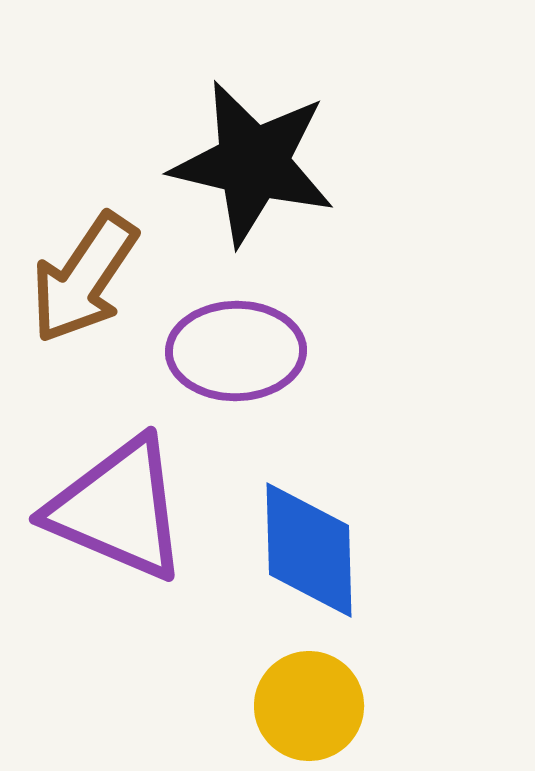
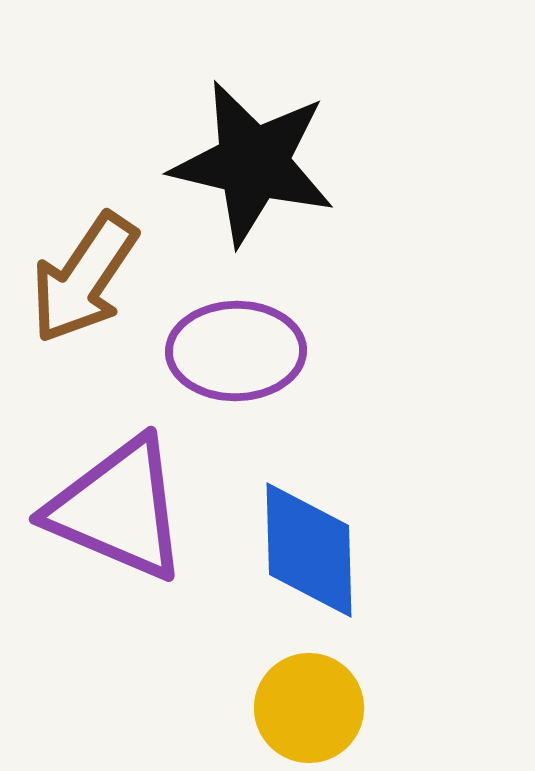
yellow circle: moved 2 px down
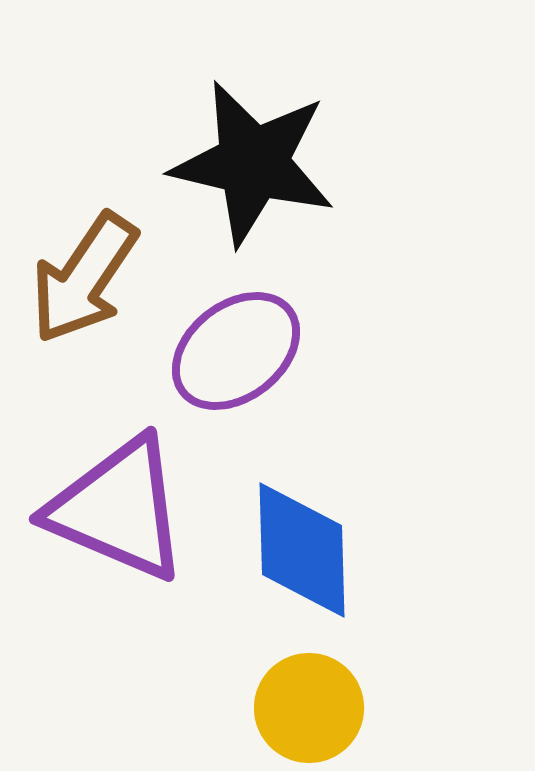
purple ellipse: rotated 37 degrees counterclockwise
blue diamond: moved 7 px left
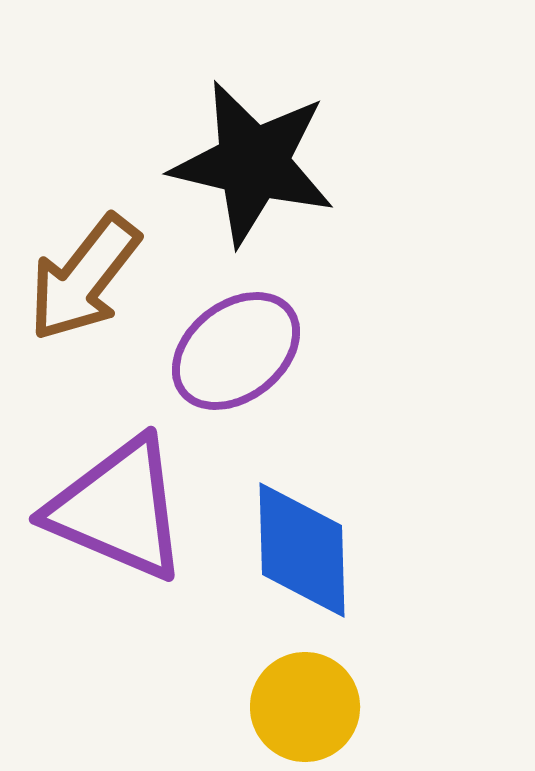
brown arrow: rotated 4 degrees clockwise
yellow circle: moved 4 px left, 1 px up
